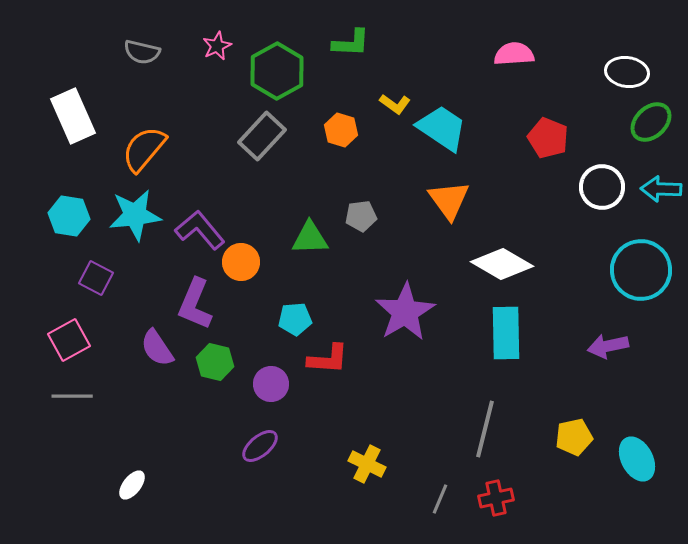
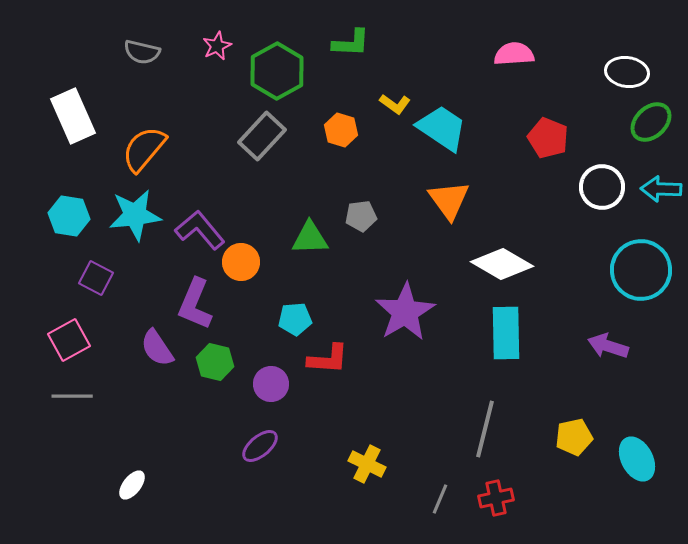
purple arrow at (608, 346): rotated 30 degrees clockwise
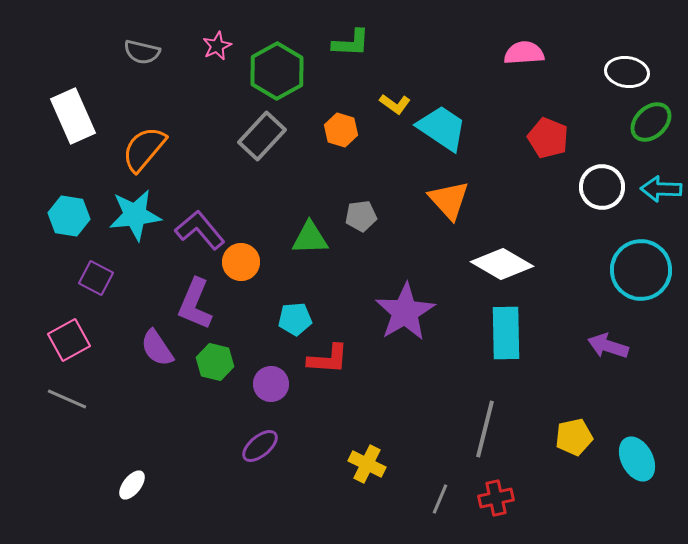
pink semicircle at (514, 54): moved 10 px right, 1 px up
orange triangle at (449, 200): rotated 6 degrees counterclockwise
gray line at (72, 396): moved 5 px left, 3 px down; rotated 24 degrees clockwise
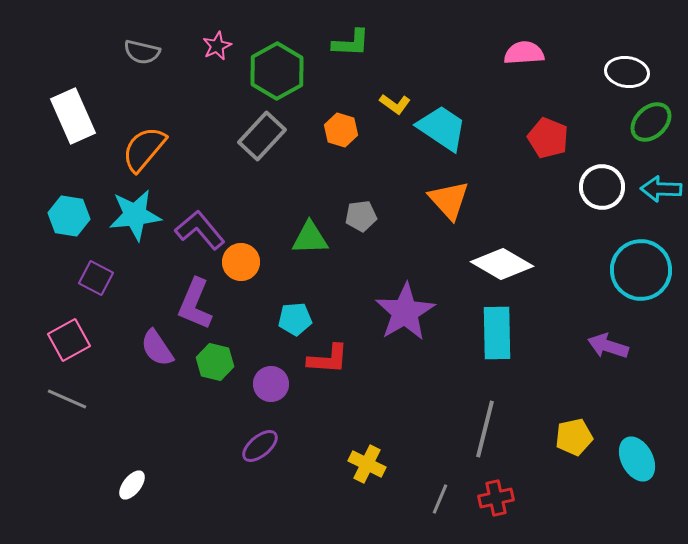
cyan rectangle at (506, 333): moved 9 px left
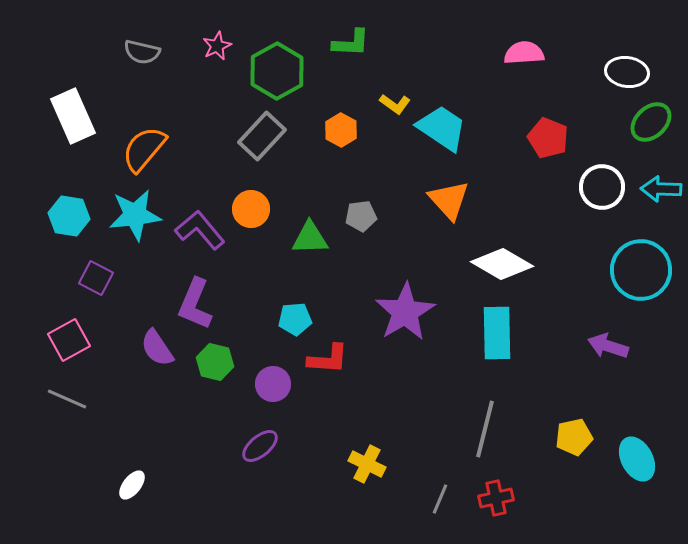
orange hexagon at (341, 130): rotated 12 degrees clockwise
orange circle at (241, 262): moved 10 px right, 53 px up
purple circle at (271, 384): moved 2 px right
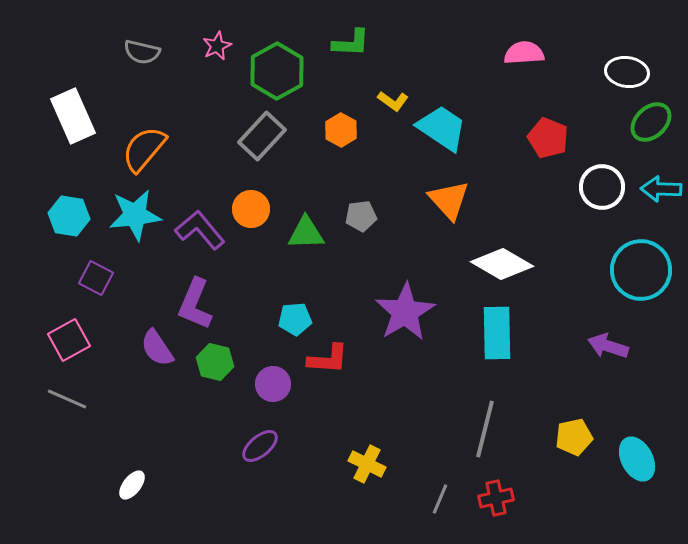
yellow L-shape at (395, 104): moved 2 px left, 3 px up
green triangle at (310, 238): moved 4 px left, 5 px up
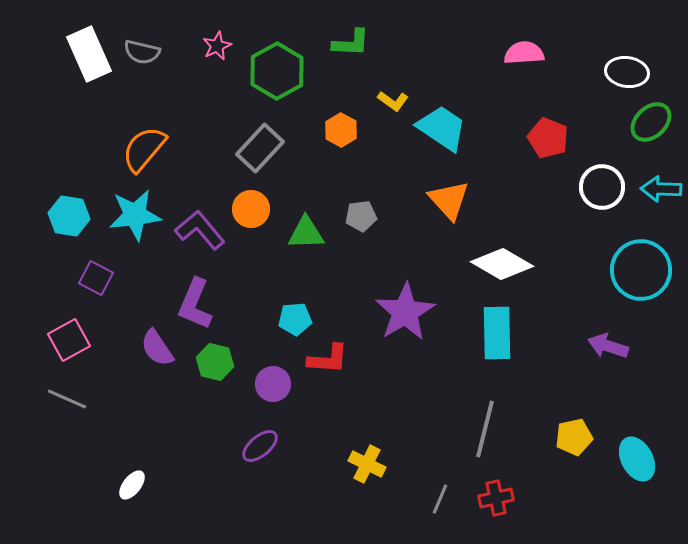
white rectangle at (73, 116): moved 16 px right, 62 px up
gray rectangle at (262, 136): moved 2 px left, 12 px down
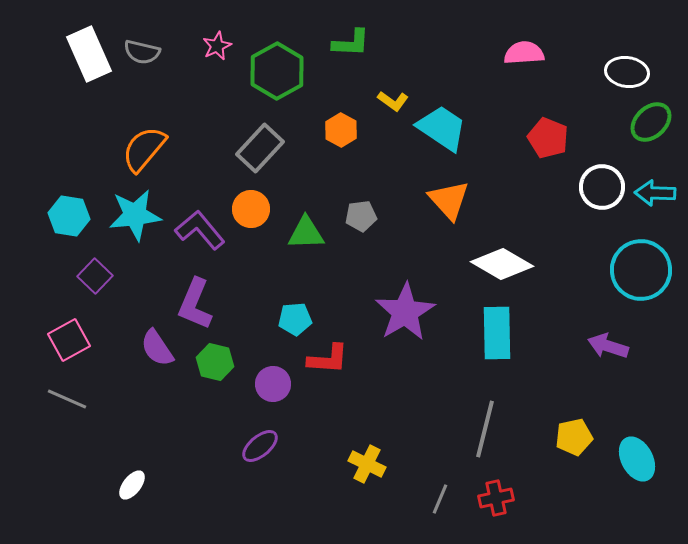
cyan arrow at (661, 189): moved 6 px left, 4 px down
purple square at (96, 278): moved 1 px left, 2 px up; rotated 16 degrees clockwise
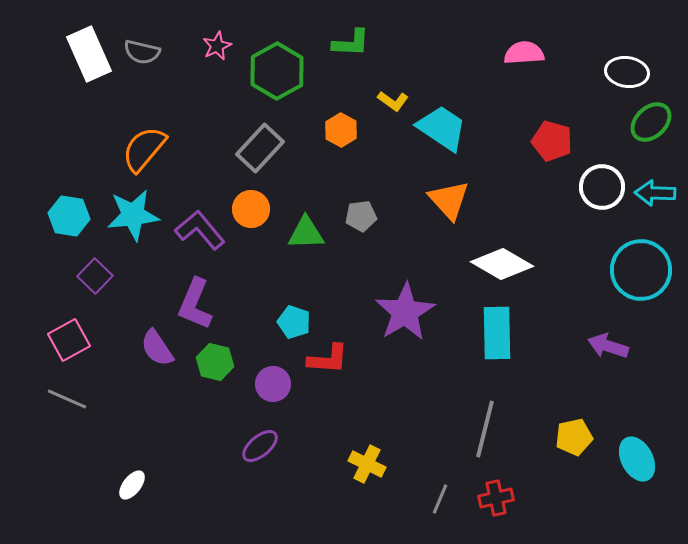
red pentagon at (548, 138): moved 4 px right, 3 px down; rotated 6 degrees counterclockwise
cyan star at (135, 215): moved 2 px left
cyan pentagon at (295, 319): moved 1 px left, 3 px down; rotated 24 degrees clockwise
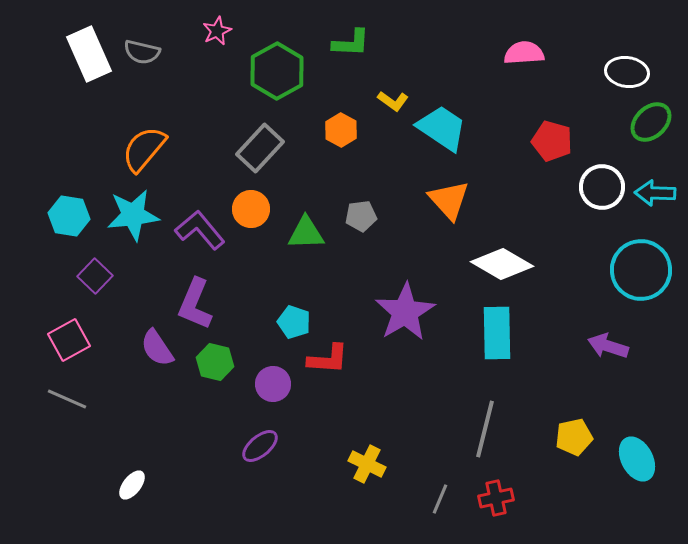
pink star at (217, 46): moved 15 px up
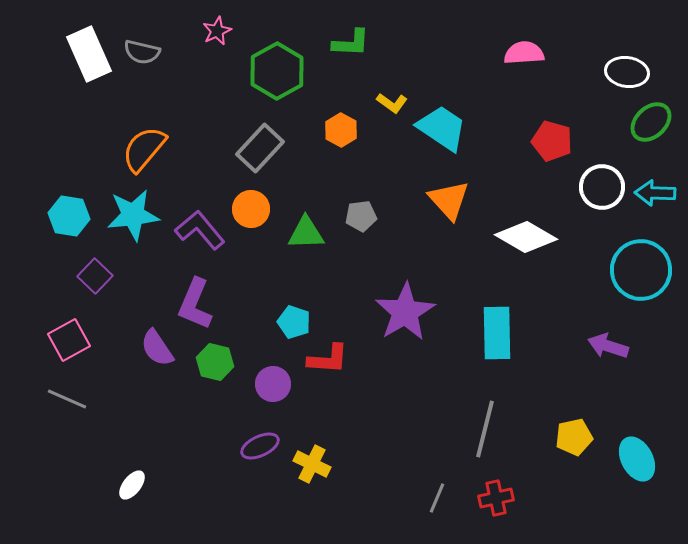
yellow L-shape at (393, 101): moved 1 px left, 2 px down
white diamond at (502, 264): moved 24 px right, 27 px up
purple ellipse at (260, 446): rotated 15 degrees clockwise
yellow cross at (367, 464): moved 55 px left
gray line at (440, 499): moved 3 px left, 1 px up
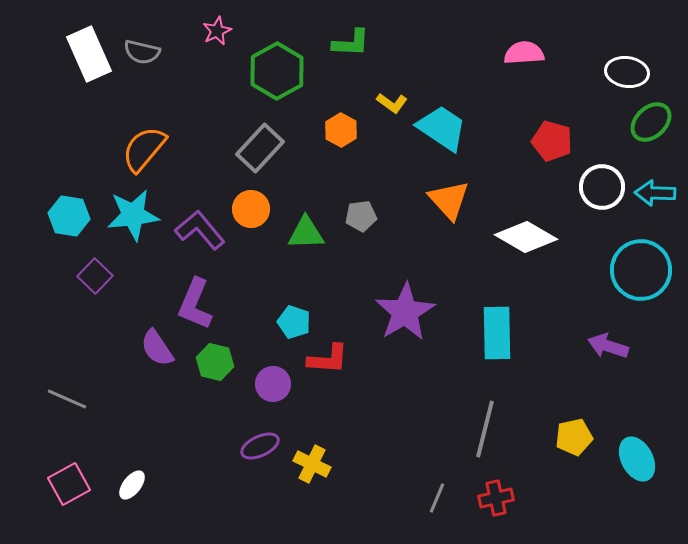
pink square at (69, 340): moved 144 px down
